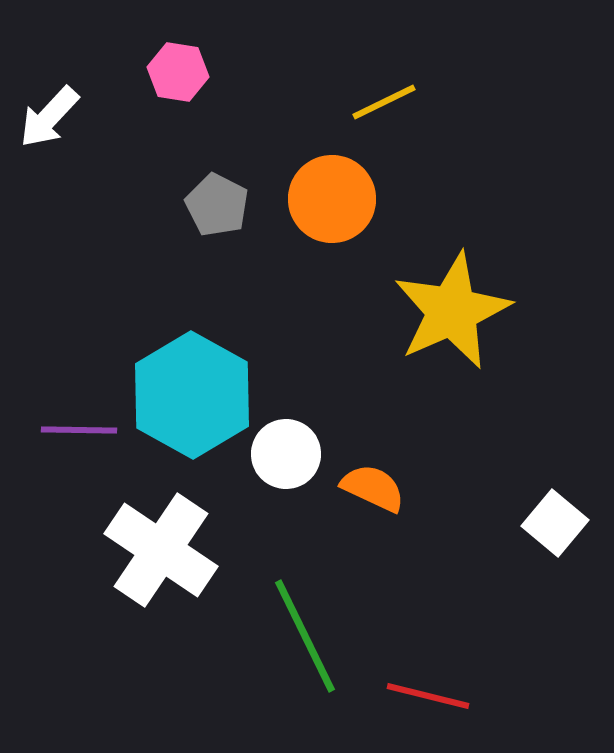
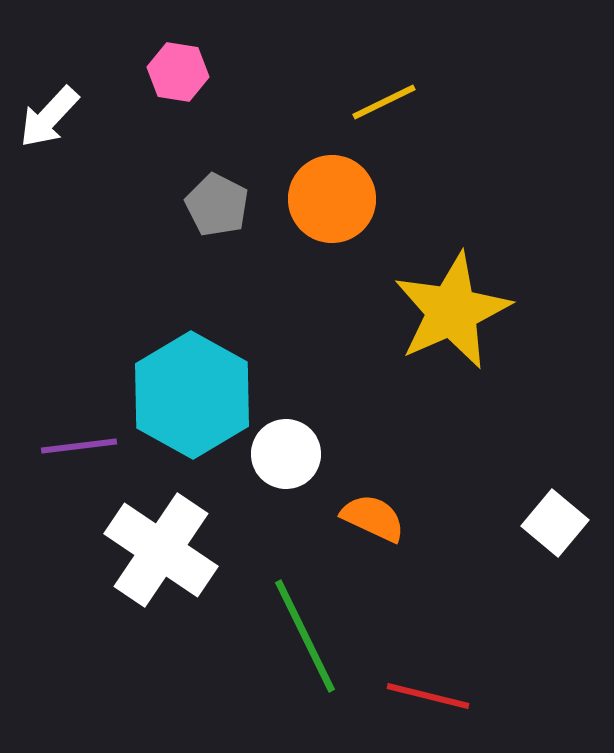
purple line: moved 16 px down; rotated 8 degrees counterclockwise
orange semicircle: moved 30 px down
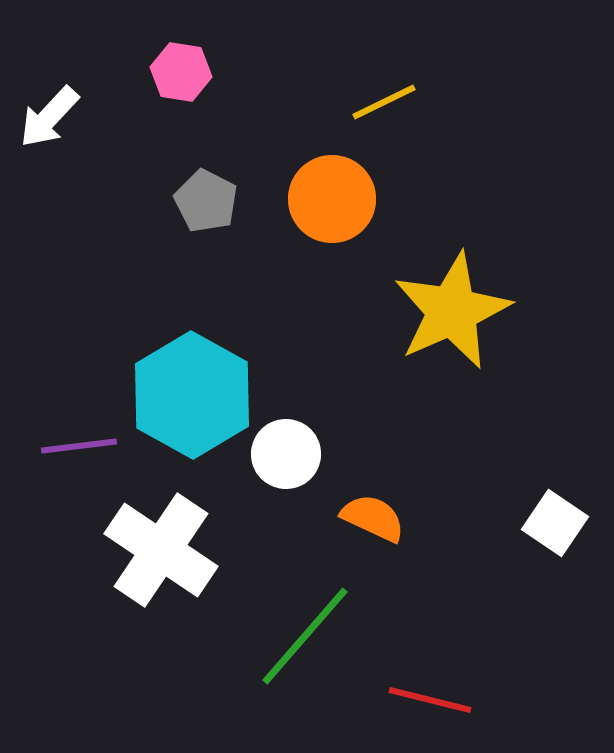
pink hexagon: moved 3 px right
gray pentagon: moved 11 px left, 4 px up
white square: rotated 6 degrees counterclockwise
green line: rotated 67 degrees clockwise
red line: moved 2 px right, 4 px down
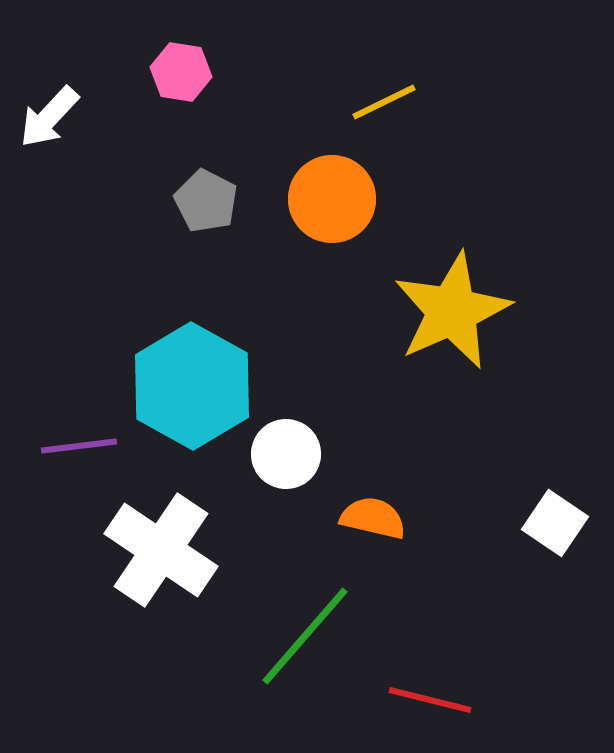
cyan hexagon: moved 9 px up
orange semicircle: rotated 12 degrees counterclockwise
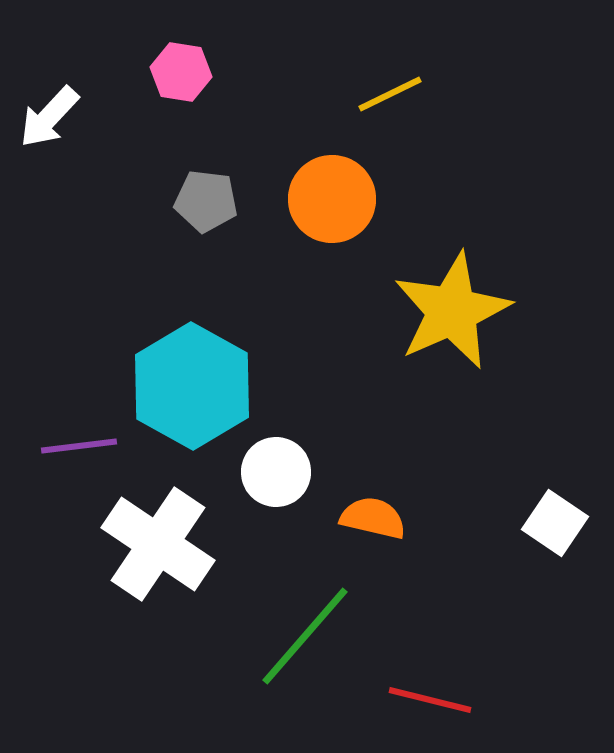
yellow line: moved 6 px right, 8 px up
gray pentagon: rotated 20 degrees counterclockwise
white circle: moved 10 px left, 18 px down
white cross: moved 3 px left, 6 px up
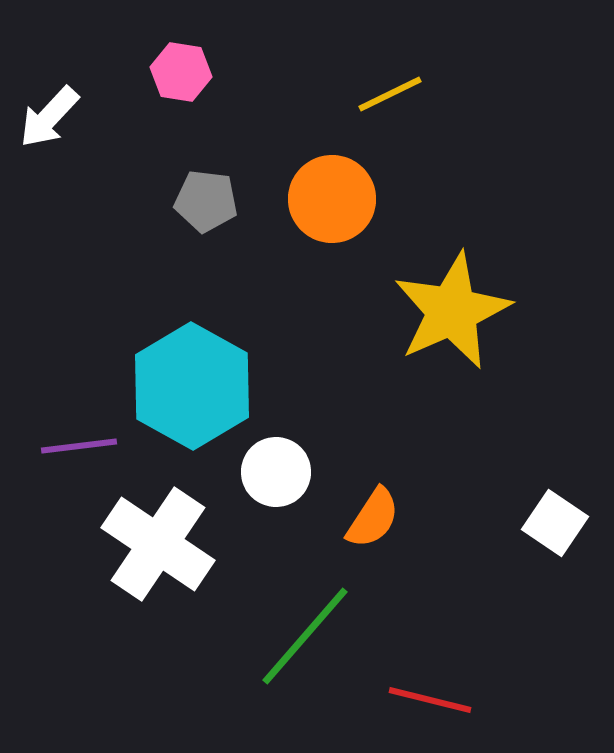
orange semicircle: rotated 110 degrees clockwise
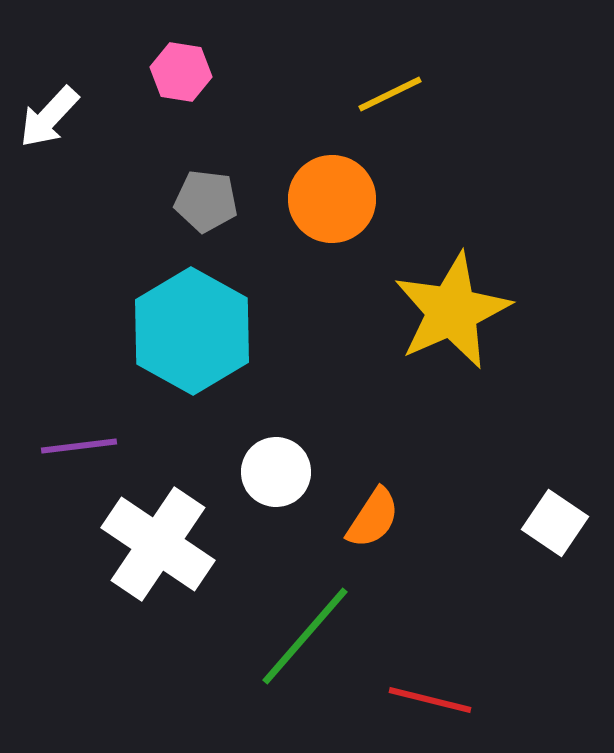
cyan hexagon: moved 55 px up
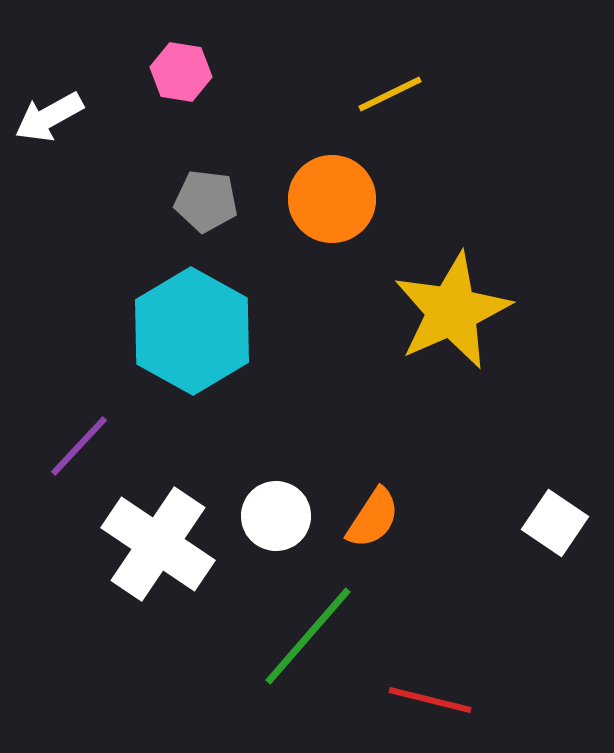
white arrow: rotated 18 degrees clockwise
purple line: rotated 40 degrees counterclockwise
white circle: moved 44 px down
green line: moved 3 px right
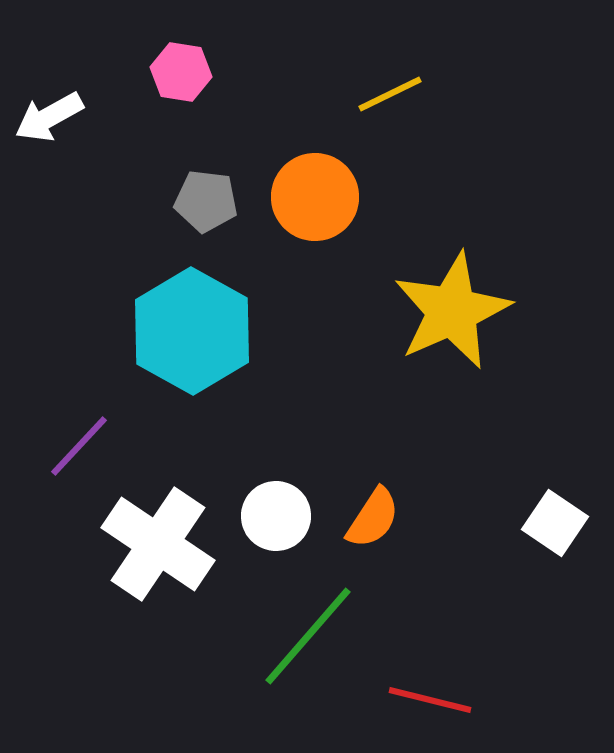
orange circle: moved 17 px left, 2 px up
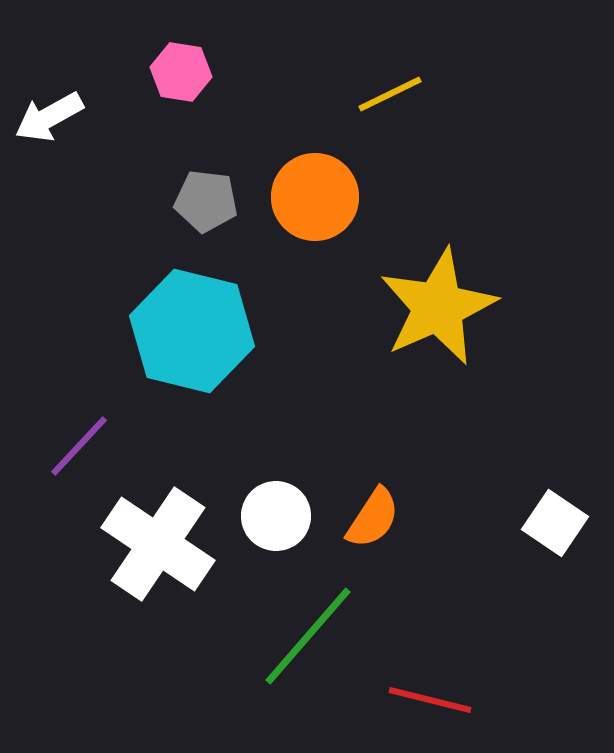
yellow star: moved 14 px left, 4 px up
cyan hexagon: rotated 15 degrees counterclockwise
